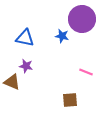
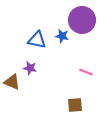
purple circle: moved 1 px down
blue triangle: moved 12 px right, 2 px down
purple star: moved 4 px right, 2 px down
brown square: moved 5 px right, 5 px down
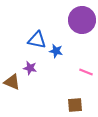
blue star: moved 6 px left, 15 px down
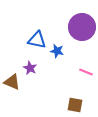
purple circle: moved 7 px down
blue star: moved 1 px right
purple star: rotated 16 degrees clockwise
brown square: rotated 14 degrees clockwise
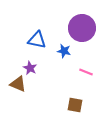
purple circle: moved 1 px down
blue star: moved 7 px right
brown triangle: moved 6 px right, 2 px down
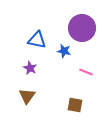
brown triangle: moved 9 px right, 12 px down; rotated 42 degrees clockwise
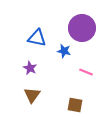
blue triangle: moved 2 px up
brown triangle: moved 5 px right, 1 px up
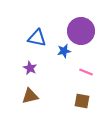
purple circle: moved 1 px left, 3 px down
blue star: rotated 24 degrees counterclockwise
brown triangle: moved 2 px left, 1 px down; rotated 42 degrees clockwise
brown square: moved 7 px right, 4 px up
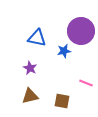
pink line: moved 11 px down
brown square: moved 20 px left
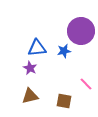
blue triangle: moved 10 px down; rotated 18 degrees counterclockwise
pink line: moved 1 px down; rotated 24 degrees clockwise
brown square: moved 2 px right
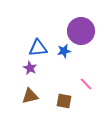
blue triangle: moved 1 px right
